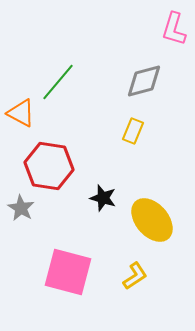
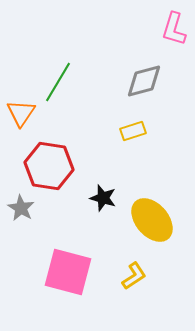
green line: rotated 9 degrees counterclockwise
orange triangle: rotated 36 degrees clockwise
yellow rectangle: rotated 50 degrees clockwise
yellow L-shape: moved 1 px left
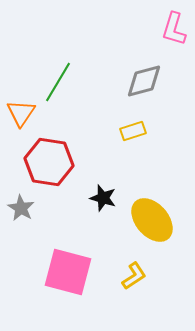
red hexagon: moved 4 px up
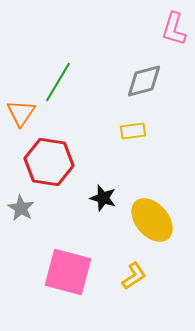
yellow rectangle: rotated 10 degrees clockwise
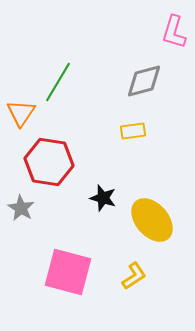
pink L-shape: moved 3 px down
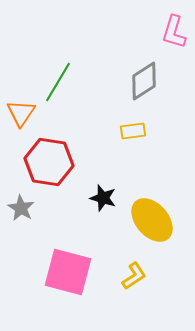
gray diamond: rotated 18 degrees counterclockwise
